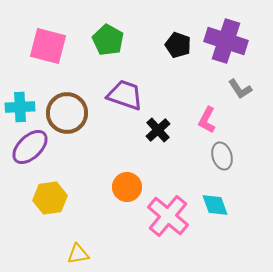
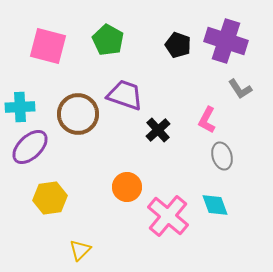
brown circle: moved 11 px right, 1 px down
yellow triangle: moved 2 px right, 4 px up; rotated 35 degrees counterclockwise
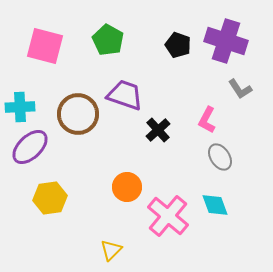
pink square: moved 3 px left
gray ellipse: moved 2 px left, 1 px down; rotated 16 degrees counterclockwise
yellow triangle: moved 31 px right
